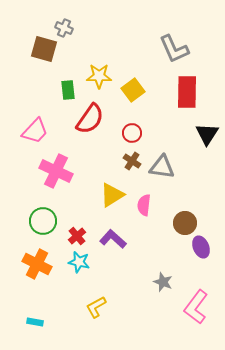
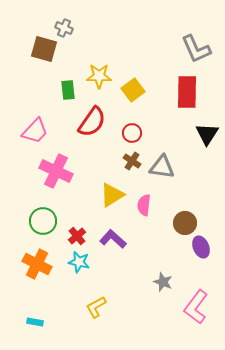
gray L-shape: moved 22 px right
red semicircle: moved 2 px right, 3 px down
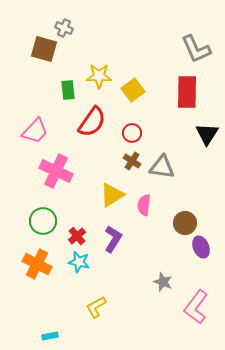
purple L-shape: rotated 80 degrees clockwise
cyan rectangle: moved 15 px right, 14 px down; rotated 21 degrees counterclockwise
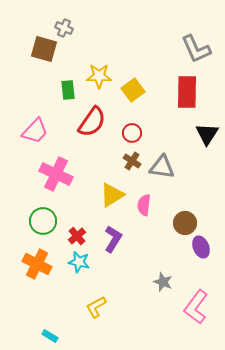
pink cross: moved 3 px down
cyan rectangle: rotated 42 degrees clockwise
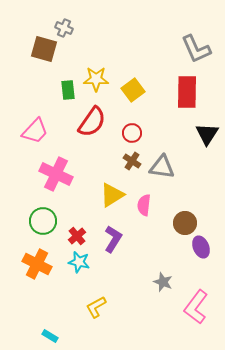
yellow star: moved 3 px left, 3 px down
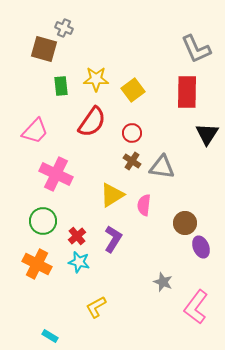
green rectangle: moved 7 px left, 4 px up
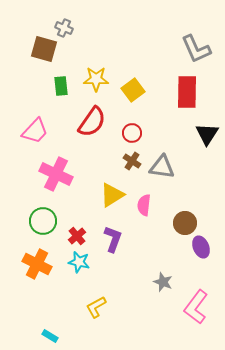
purple L-shape: rotated 12 degrees counterclockwise
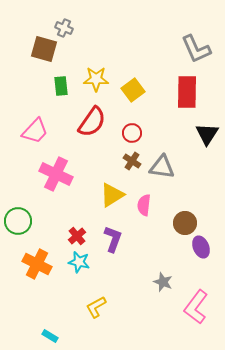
green circle: moved 25 px left
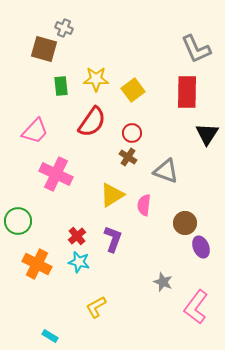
brown cross: moved 4 px left, 4 px up
gray triangle: moved 4 px right, 4 px down; rotated 12 degrees clockwise
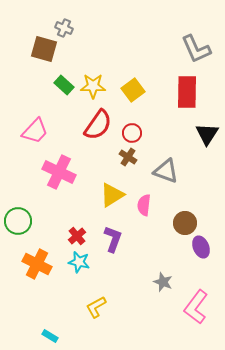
yellow star: moved 3 px left, 7 px down
green rectangle: moved 3 px right, 1 px up; rotated 42 degrees counterclockwise
red semicircle: moved 6 px right, 3 px down
pink cross: moved 3 px right, 2 px up
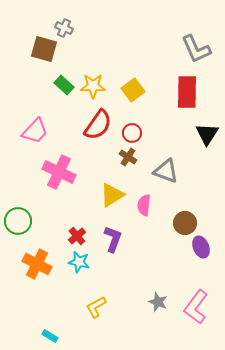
gray star: moved 5 px left, 20 px down
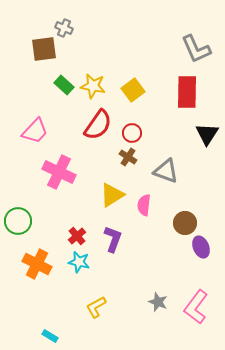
brown square: rotated 24 degrees counterclockwise
yellow star: rotated 10 degrees clockwise
